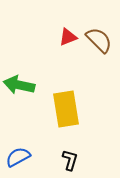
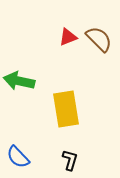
brown semicircle: moved 1 px up
green arrow: moved 4 px up
blue semicircle: rotated 105 degrees counterclockwise
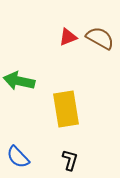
brown semicircle: moved 1 px right, 1 px up; rotated 16 degrees counterclockwise
